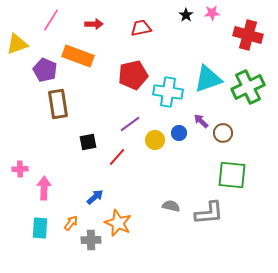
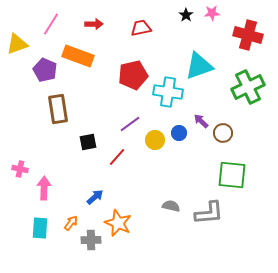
pink line: moved 4 px down
cyan triangle: moved 9 px left, 13 px up
brown rectangle: moved 5 px down
pink cross: rotated 14 degrees clockwise
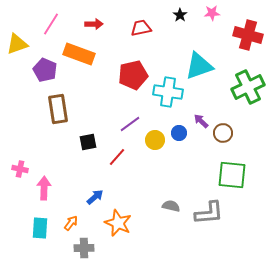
black star: moved 6 px left
orange rectangle: moved 1 px right, 2 px up
gray cross: moved 7 px left, 8 px down
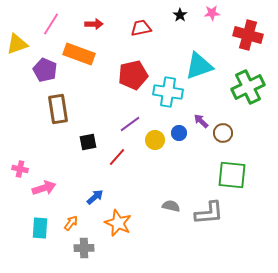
pink arrow: rotated 70 degrees clockwise
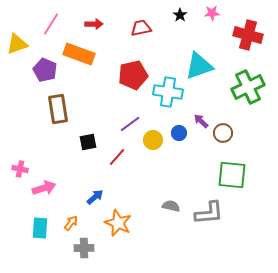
yellow circle: moved 2 px left
